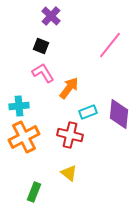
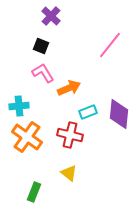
orange arrow: rotated 30 degrees clockwise
orange cross: moved 3 px right; rotated 28 degrees counterclockwise
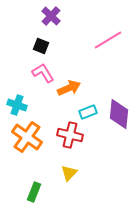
pink line: moved 2 px left, 5 px up; rotated 20 degrees clockwise
cyan cross: moved 2 px left, 1 px up; rotated 24 degrees clockwise
yellow triangle: rotated 36 degrees clockwise
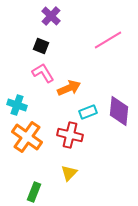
purple diamond: moved 3 px up
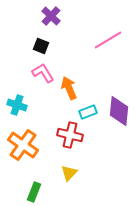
orange arrow: rotated 90 degrees counterclockwise
orange cross: moved 4 px left, 8 px down
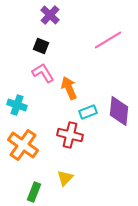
purple cross: moved 1 px left, 1 px up
yellow triangle: moved 4 px left, 5 px down
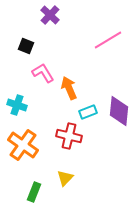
black square: moved 15 px left
red cross: moved 1 px left, 1 px down
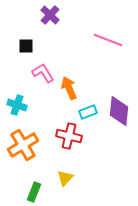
pink line: rotated 52 degrees clockwise
black square: rotated 21 degrees counterclockwise
orange cross: rotated 24 degrees clockwise
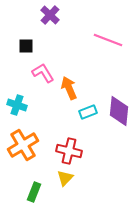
red cross: moved 15 px down
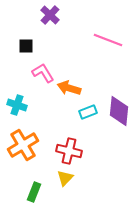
orange arrow: rotated 50 degrees counterclockwise
